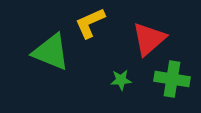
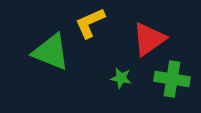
red triangle: rotated 6 degrees clockwise
green star: moved 2 px up; rotated 15 degrees clockwise
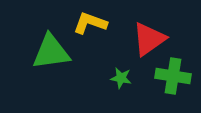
yellow L-shape: rotated 44 degrees clockwise
green triangle: rotated 30 degrees counterclockwise
green cross: moved 1 px right, 3 px up
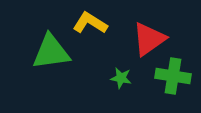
yellow L-shape: rotated 12 degrees clockwise
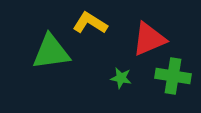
red triangle: rotated 12 degrees clockwise
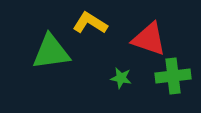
red triangle: rotated 42 degrees clockwise
green cross: rotated 16 degrees counterclockwise
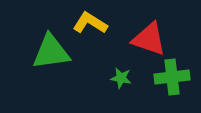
green cross: moved 1 px left, 1 px down
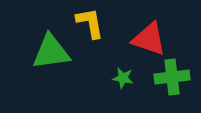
yellow L-shape: rotated 48 degrees clockwise
green star: moved 2 px right
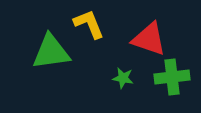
yellow L-shape: moved 1 px left, 1 px down; rotated 12 degrees counterclockwise
